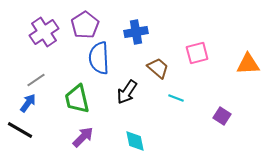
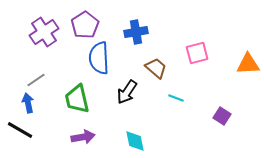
brown trapezoid: moved 2 px left
blue arrow: rotated 48 degrees counterclockwise
purple arrow: rotated 35 degrees clockwise
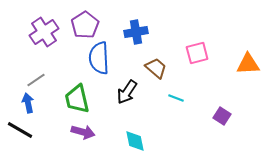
purple arrow: moved 5 px up; rotated 25 degrees clockwise
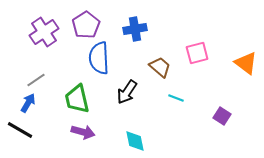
purple pentagon: moved 1 px right
blue cross: moved 1 px left, 3 px up
orange triangle: moved 2 px left, 1 px up; rotated 40 degrees clockwise
brown trapezoid: moved 4 px right, 1 px up
blue arrow: rotated 42 degrees clockwise
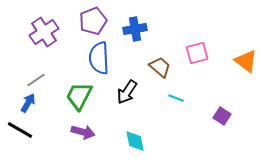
purple pentagon: moved 7 px right, 4 px up; rotated 12 degrees clockwise
orange triangle: moved 2 px up
green trapezoid: moved 2 px right, 3 px up; rotated 40 degrees clockwise
